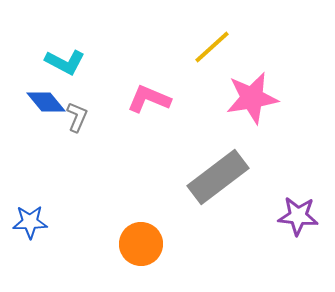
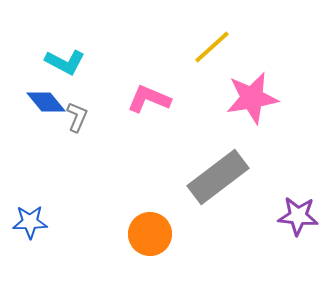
orange circle: moved 9 px right, 10 px up
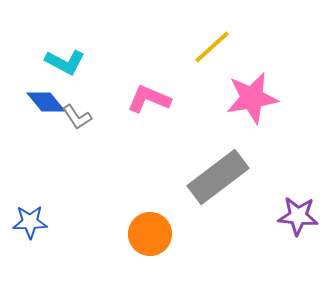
gray L-shape: rotated 124 degrees clockwise
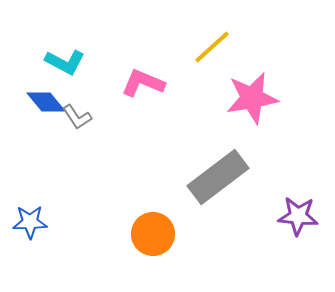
pink L-shape: moved 6 px left, 16 px up
orange circle: moved 3 px right
